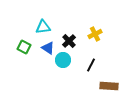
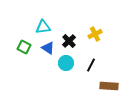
cyan circle: moved 3 px right, 3 px down
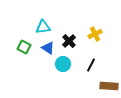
cyan circle: moved 3 px left, 1 px down
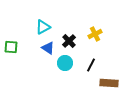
cyan triangle: rotated 21 degrees counterclockwise
green square: moved 13 px left; rotated 24 degrees counterclockwise
cyan circle: moved 2 px right, 1 px up
brown rectangle: moved 3 px up
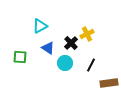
cyan triangle: moved 3 px left, 1 px up
yellow cross: moved 8 px left
black cross: moved 2 px right, 2 px down
green square: moved 9 px right, 10 px down
brown rectangle: rotated 12 degrees counterclockwise
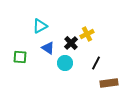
black line: moved 5 px right, 2 px up
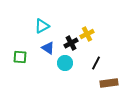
cyan triangle: moved 2 px right
black cross: rotated 16 degrees clockwise
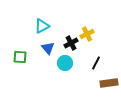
blue triangle: rotated 16 degrees clockwise
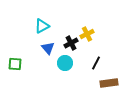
green square: moved 5 px left, 7 px down
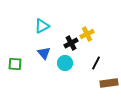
blue triangle: moved 4 px left, 5 px down
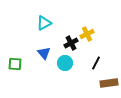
cyan triangle: moved 2 px right, 3 px up
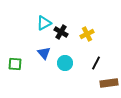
black cross: moved 10 px left, 11 px up; rotated 32 degrees counterclockwise
